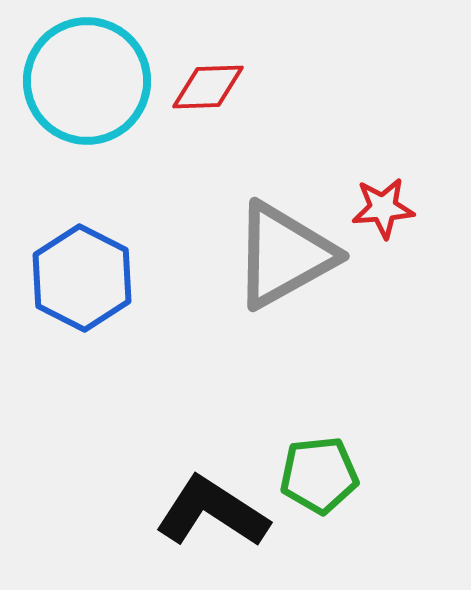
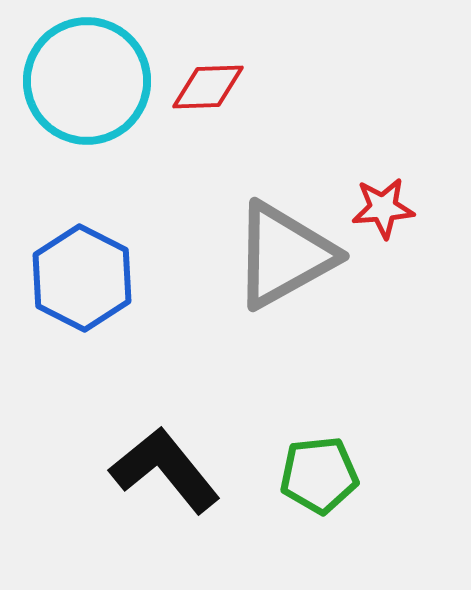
black L-shape: moved 47 px left, 42 px up; rotated 18 degrees clockwise
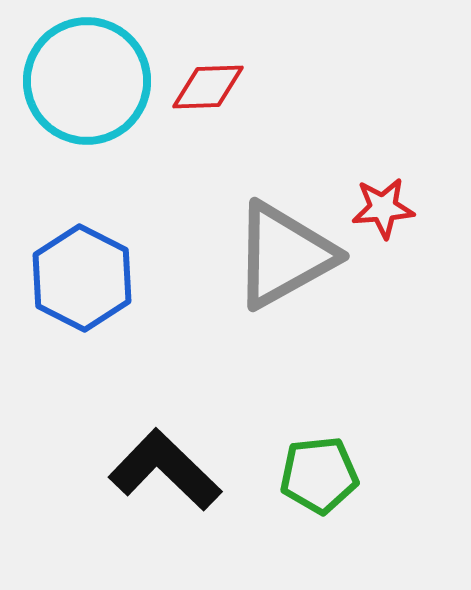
black L-shape: rotated 7 degrees counterclockwise
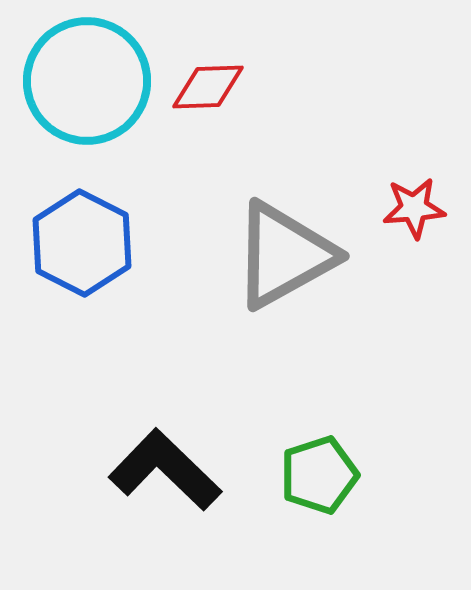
red star: moved 31 px right
blue hexagon: moved 35 px up
green pentagon: rotated 12 degrees counterclockwise
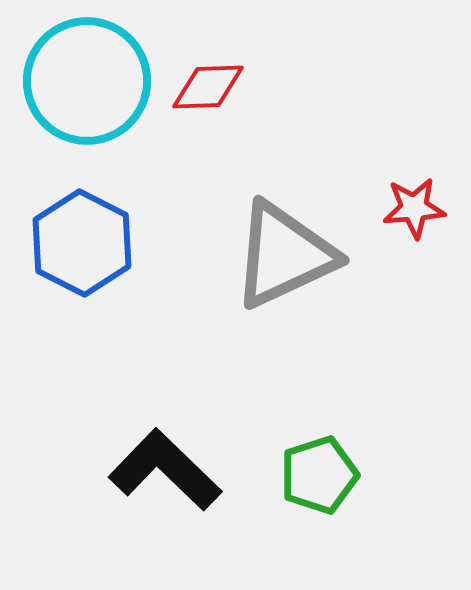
gray triangle: rotated 4 degrees clockwise
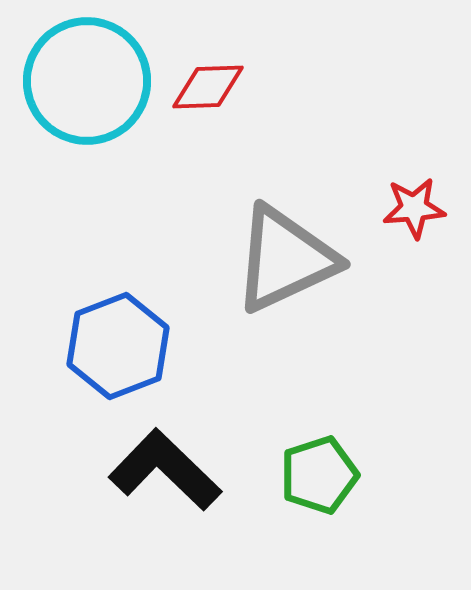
blue hexagon: moved 36 px right, 103 px down; rotated 12 degrees clockwise
gray triangle: moved 1 px right, 4 px down
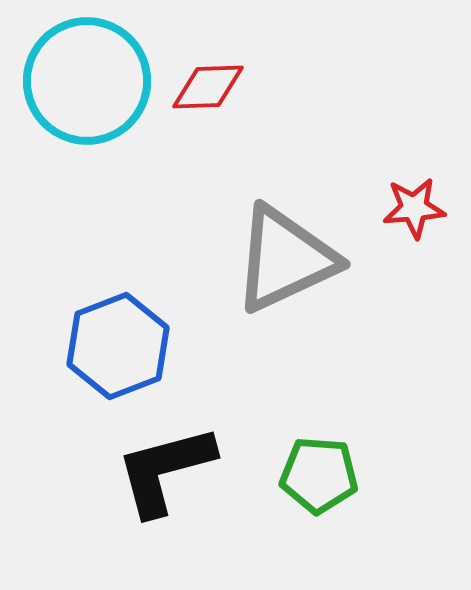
black L-shape: rotated 59 degrees counterclockwise
green pentagon: rotated 22 degrees clockwise
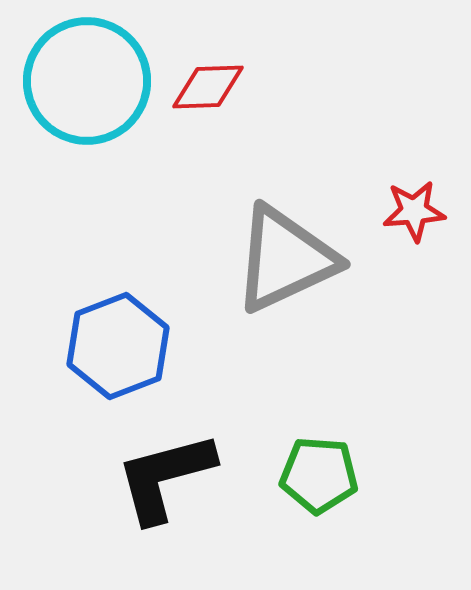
red star: moved 3 px down
black L-shape: moved 7 px down
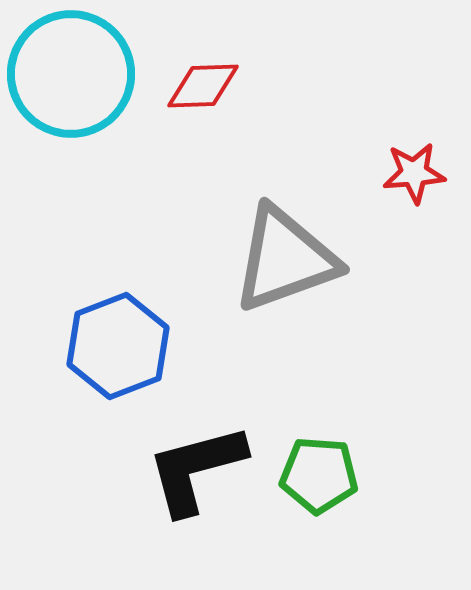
cyan circle: moved 16 px left, 7 px up
red diamond: moved 5 px left, 1 px up
red star: moved 38 px up
gray triangle: rotated 5 degrees clockwise
black L-shape: moved 31 px right, 8 px up
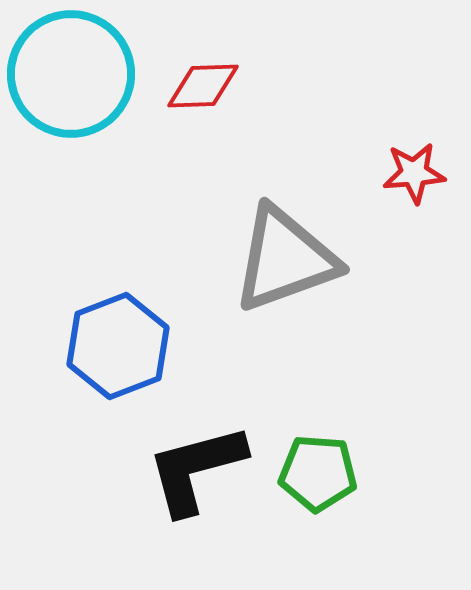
green pentagon: moved 1 px left, 2 px up
